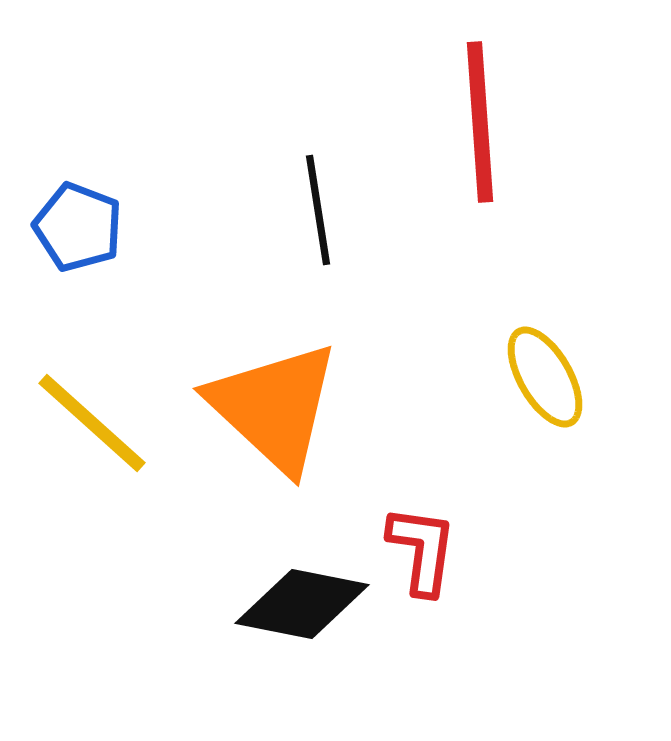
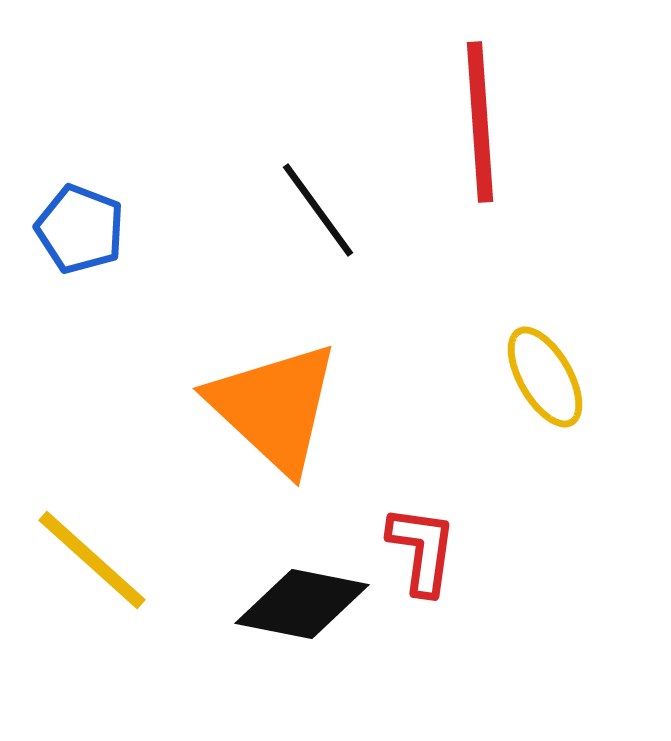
black line: rotated 27 degrees counterclockwise
blue pentagon: moved 2 px right, 2 px down
yellow line: moved 137 px down
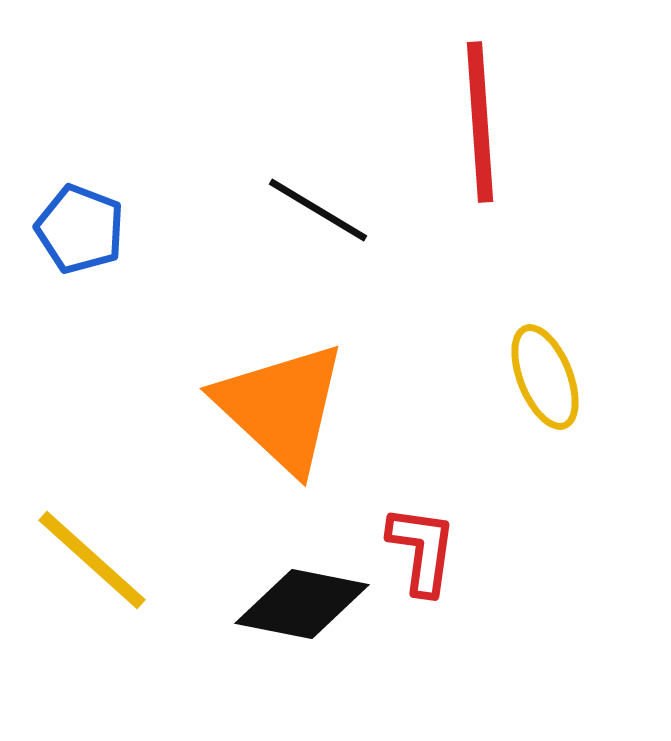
black line: rotated 23 degrees counterclockwise
yellow ellipse: rotated 8 degrees clockwise
orange triangle: moved 7 px right
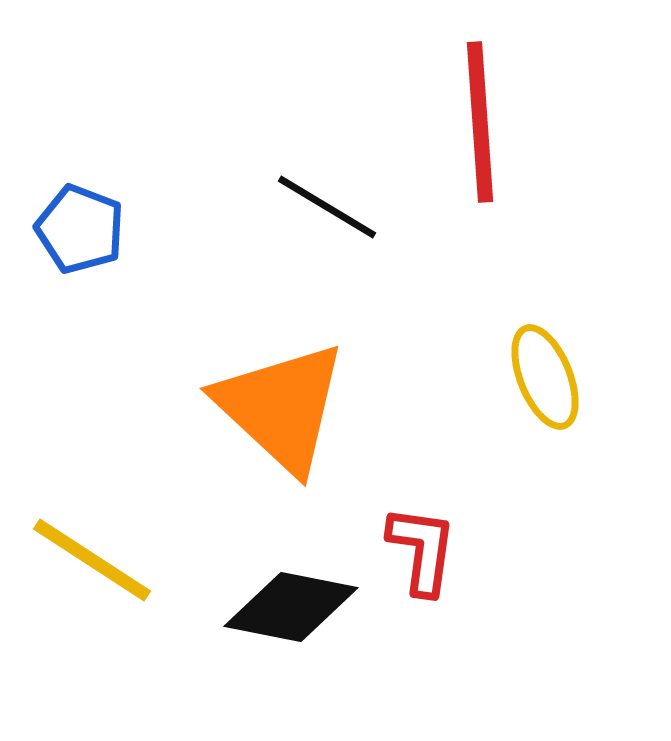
black line: moved 9 px right, 3 px up
yellow line: rotated 9 degrees counterclockwise
black diamond: moved 11 px left, 3 px down
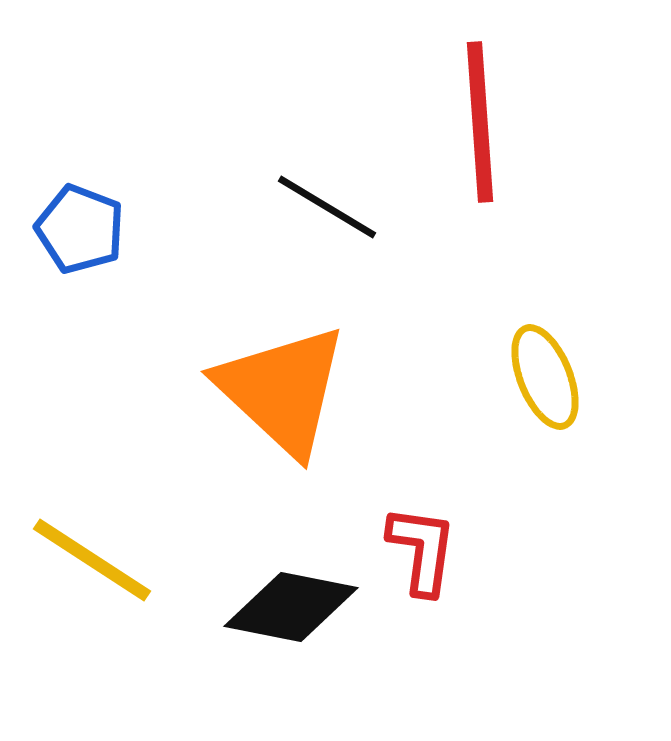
orange triangle: moved 1 px right, 17 px up
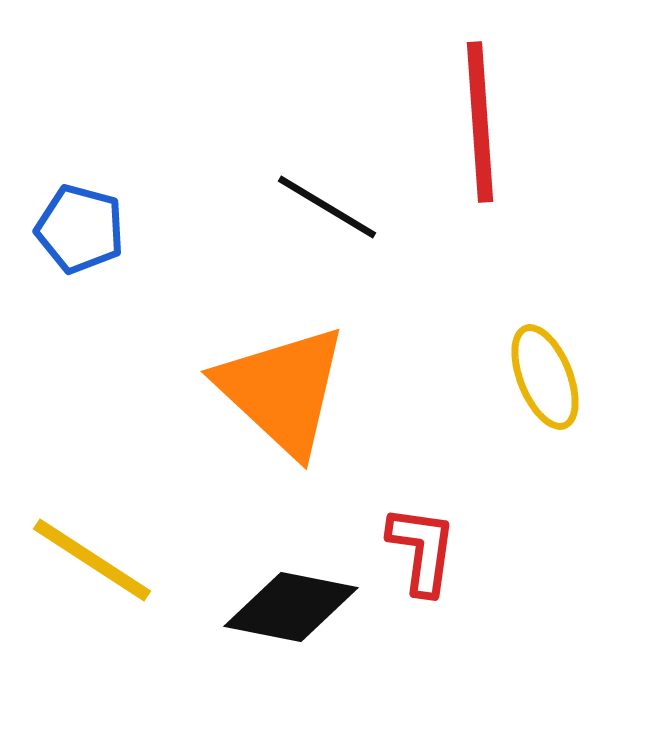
blue pentagon: rotated 6 degrees counterclockwise
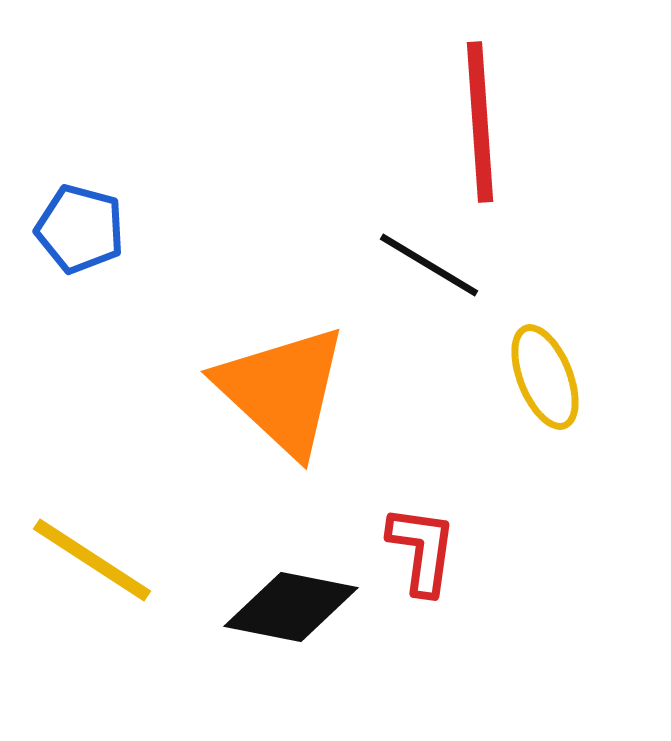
black line: moved 102 px right, 58 px down
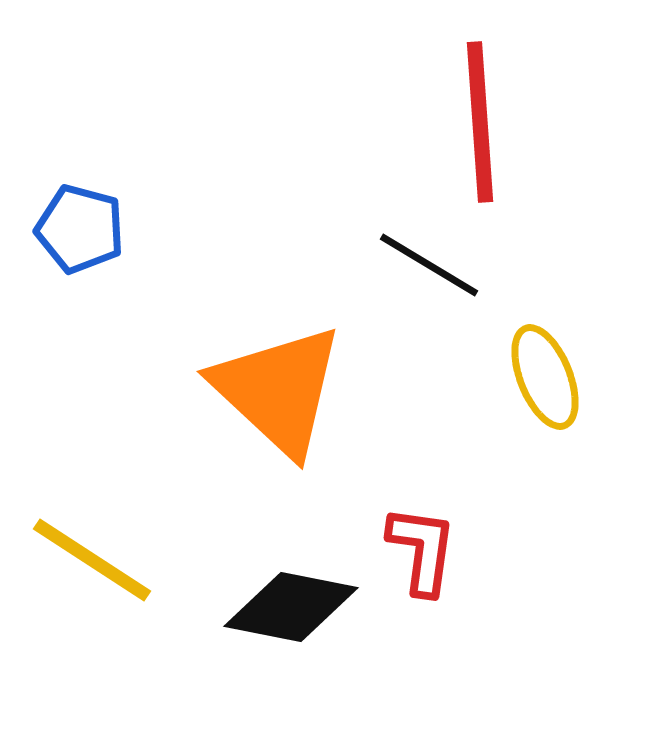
orange triangle: moved 4 px left
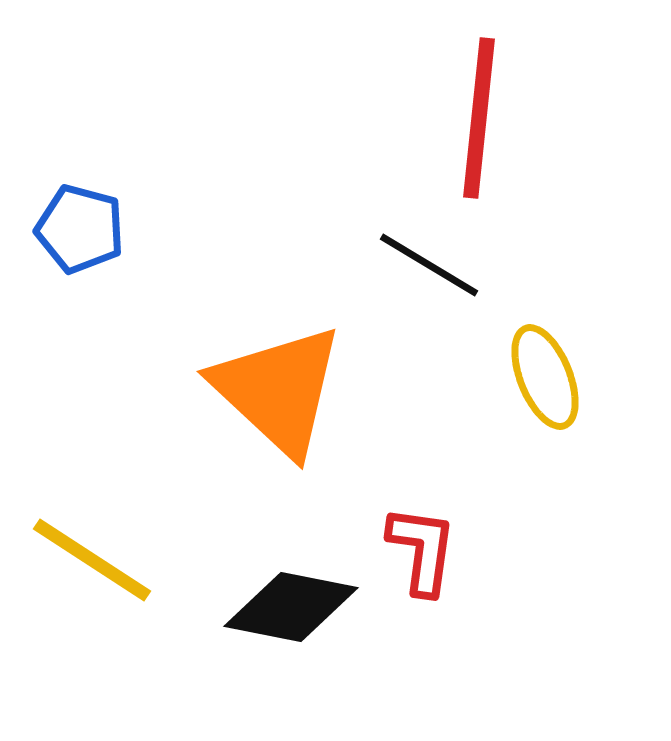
red line: moved 1 px left, 4 px up; rotated 10 degrees clockwise
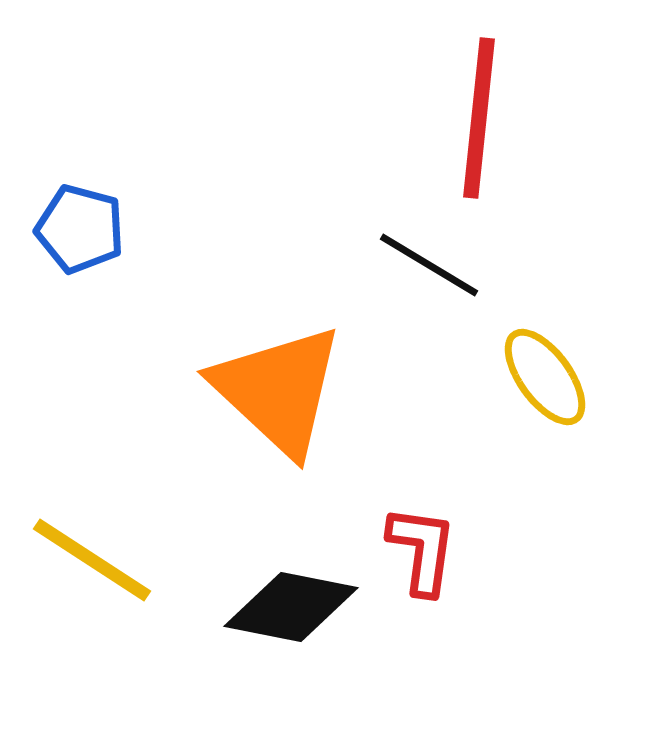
yellow ellipse: rotated 14 degrees counterclockwise
